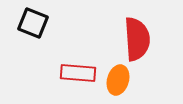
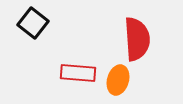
black square: rotated 16 degrees clockwise
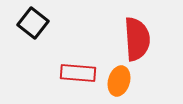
orange ellipse: moved 1 px right, 1 px down
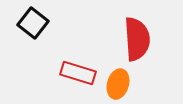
red rectangle: rotated 12 degrees clockwise
orange ellipse: moved 1 px left, 3 px down
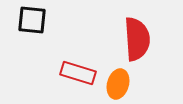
black square: moved 1 px left, 3 px up; rotated 32 degrees counterclockwise
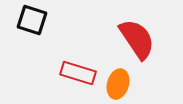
black square: rotated 12 degrees clockwise
red semicircle: rotated 30 degrees counterclockwise
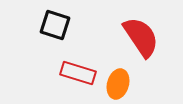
black square: moved 23 px right, 5 px down
red semicircle: moved 4 px right, 2 px up
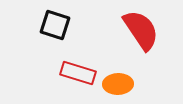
red semicircle: moved 7 px up
orange ellipse: rotated 72 degrees clockwise
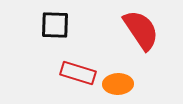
black square: rotated 16 degrees counterclockwise
